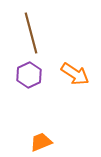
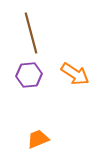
purple hexagon: rotated 20 degrees clockwise
orange trapezoid: moved 3 px left, 3 px up
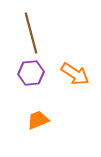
purple hexagon: moved 2 px right, 2 px up
orange trapezoid: moved 19 px up
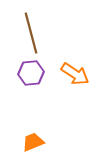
orange trapezoid: moved 5 px left, 22 px down
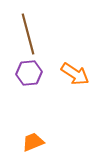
brown line: moved 3 px left, 1 px down
purple hexagon: moved 2 px left
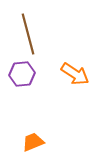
purple hexagon: moved 7 px left, 1 px down
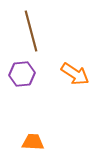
brown line: moved 3 px right, 3 px up
orange trapezoid: rotated 25 degrees clockwise
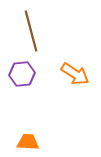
orange trapezoid: moved 5 px left
